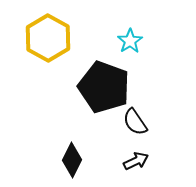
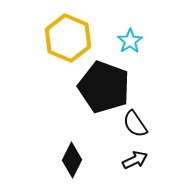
yellow hexagon: moved 20 px right; rotated 6 degrees counterclockwise
black semicircle: moved 2 px down
black arrow: moved 1 px left, 1 px up
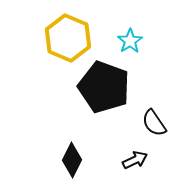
black semicircle: moved 19 px right, 1 px up
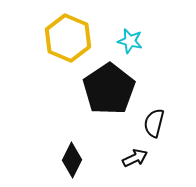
cyan star: rotated 25 degrees counterclockwise
black pentagon: moved 5 px right, 2 px down; rotated 18 degrees clockwise
black semicircle: rotated 48 degrees clockwise
black arrow: moved 2 px up
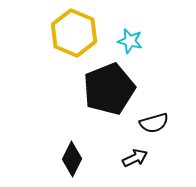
yellow hexagon: moved 6 px right, 5 px up
black pentagon: rotated 12 degrees clockwise
black semicircle: rotated 120 degrees counterclockwise
black diamond: moved 1 px up
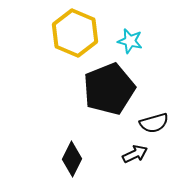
yellow hexagon: moved 1 px right
black arrow: moved 4 px up
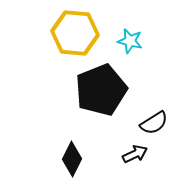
yellow hexagon: rotated 18 degrees counterclockwise
black pentagon: moved 8 px left, 1 px down
black semicircle: rotated 16 degrees counterclockwise
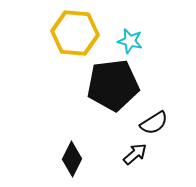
black pentagon: moved 12 px right, 5 px up; rotated 15 degrees clockwise
black arrow: rotated 15 degrees counterclockwise
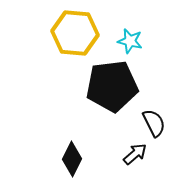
black pentagon: moved 1 px left, 1 px down
black semicircle: rotated 84 degrees counterclockwise
